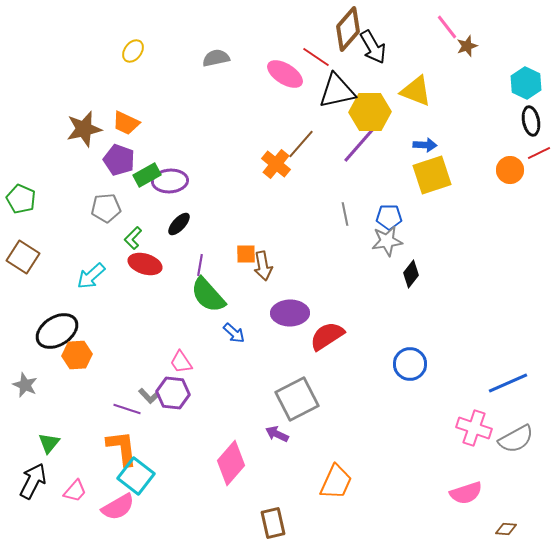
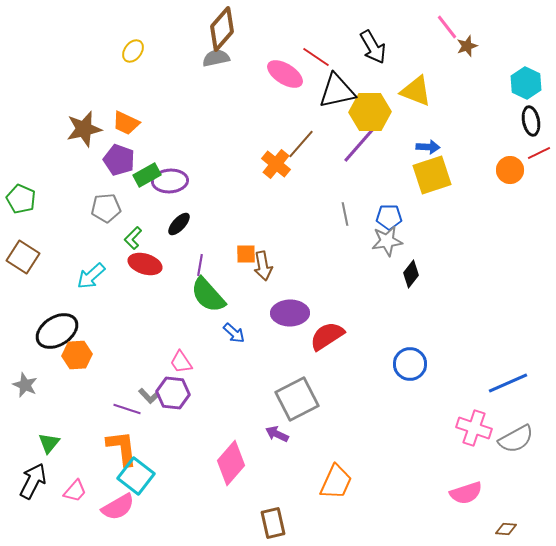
brown diamond at (348, 29): moved 126 px left
blue arrow at (425, 145): moved 3 px right, 2 px down
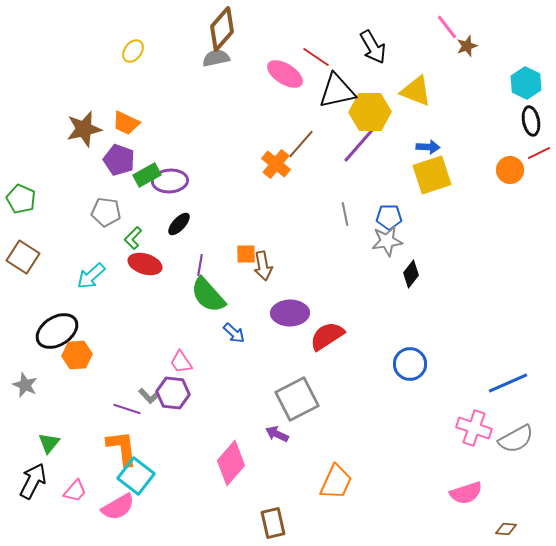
gray pentagon at (106, 208): moved 4 px down; rotated 12 degrees clockwise
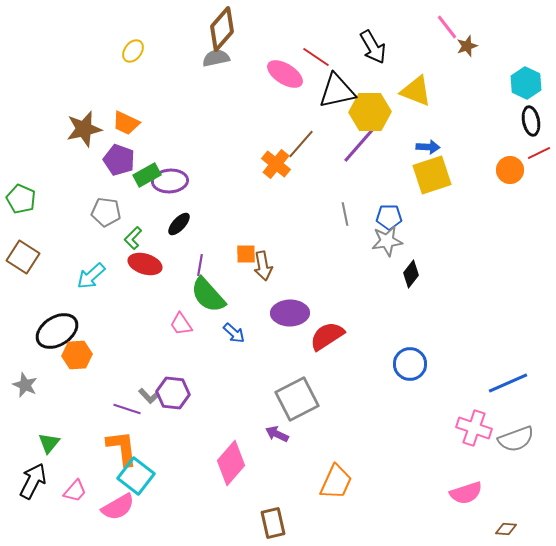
pink trapezoid at (181, 362): moved 38 px up
gray semicircle at (516, 439): rotated 9 degrees clockwise
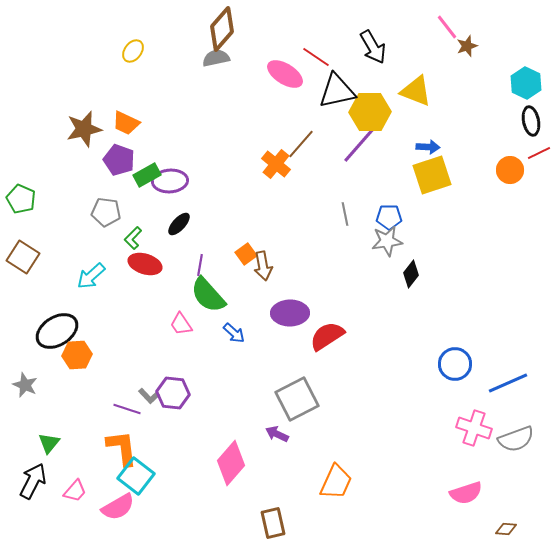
orange square at (246, 254): rotated 35 degrees counterclockwise
blue circle at (410, 364): moved 45 px right
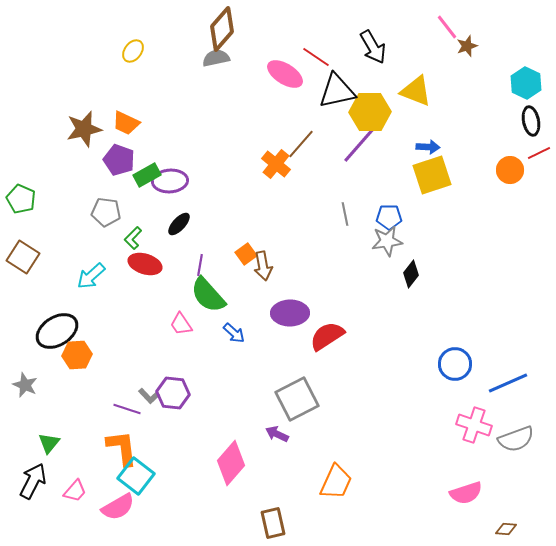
pink cross at (474, 428): moved 3 px up
